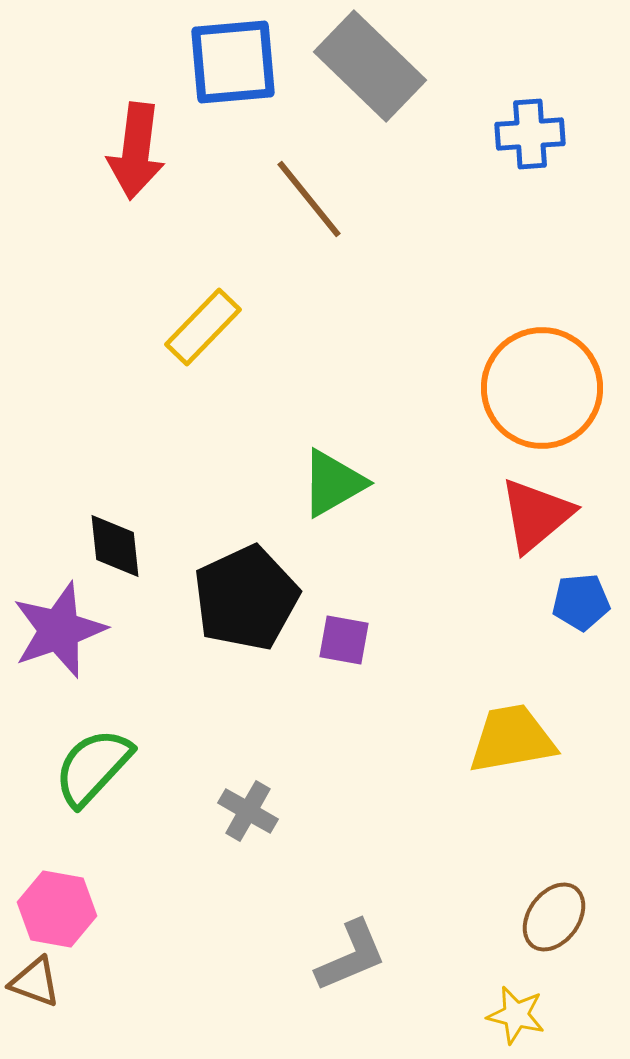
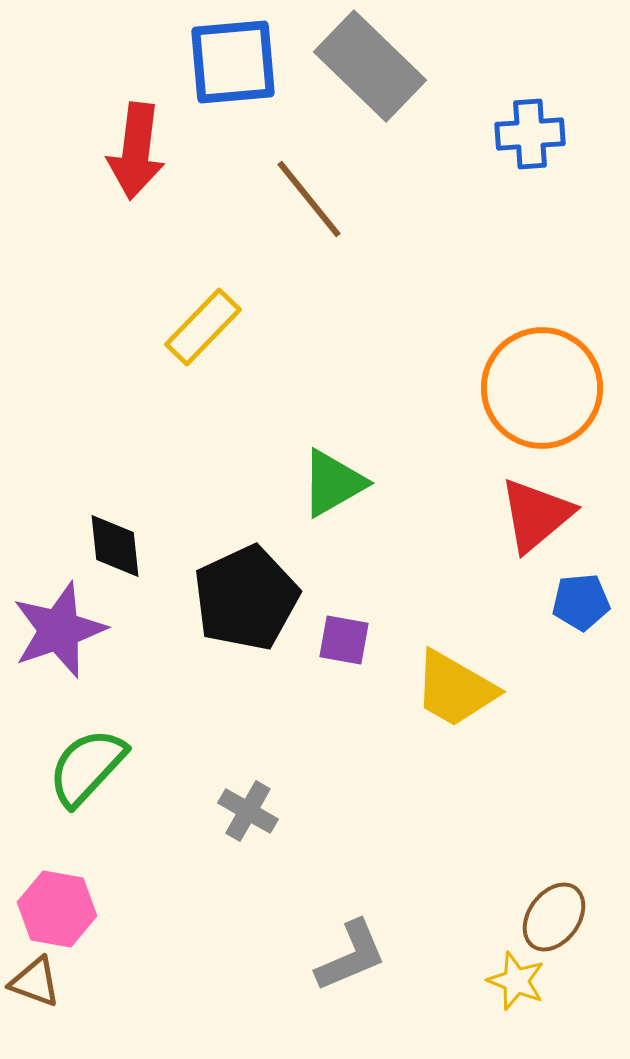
yellow trapezoid: moved 57 px left, 50 px up; rotated 140 degrees counterclockwise
green semicircle: moved 6 px left
yellow star: moved 34 px up; rotated 8 degrees clockwise
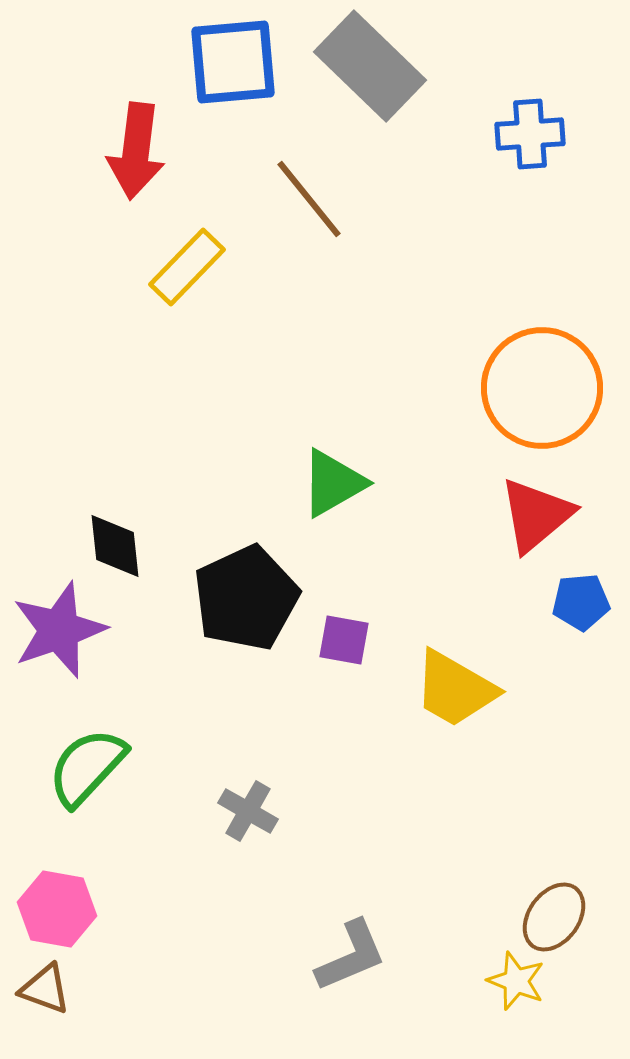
yellow rectangle: moved 16 px left, 60 px up
brown triangle: moved 10 px right, 7 px down
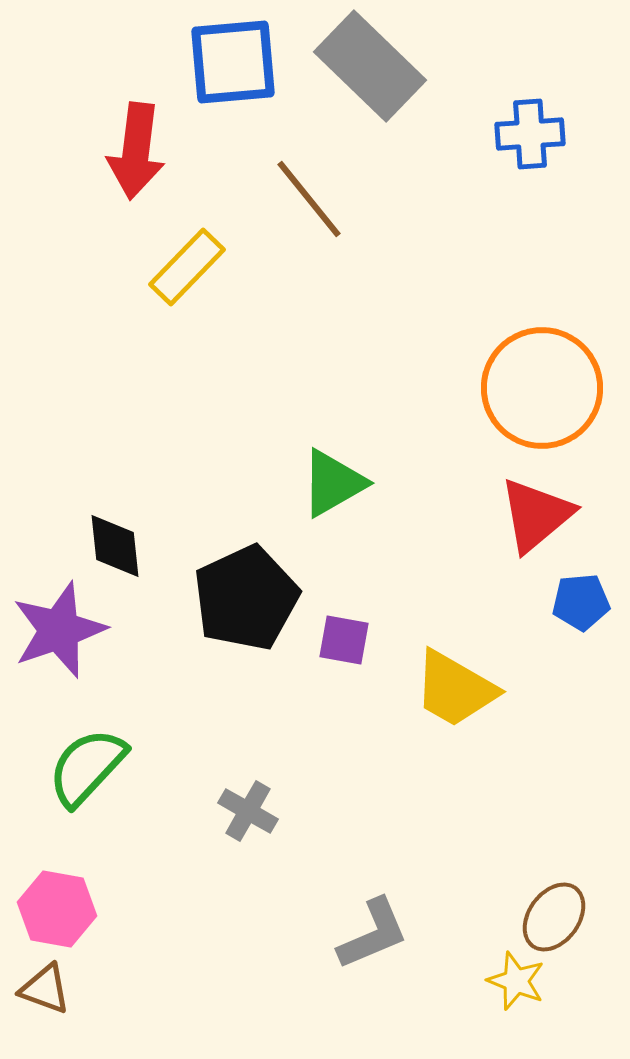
gray L-shape: moved 22 px right, 22 px up
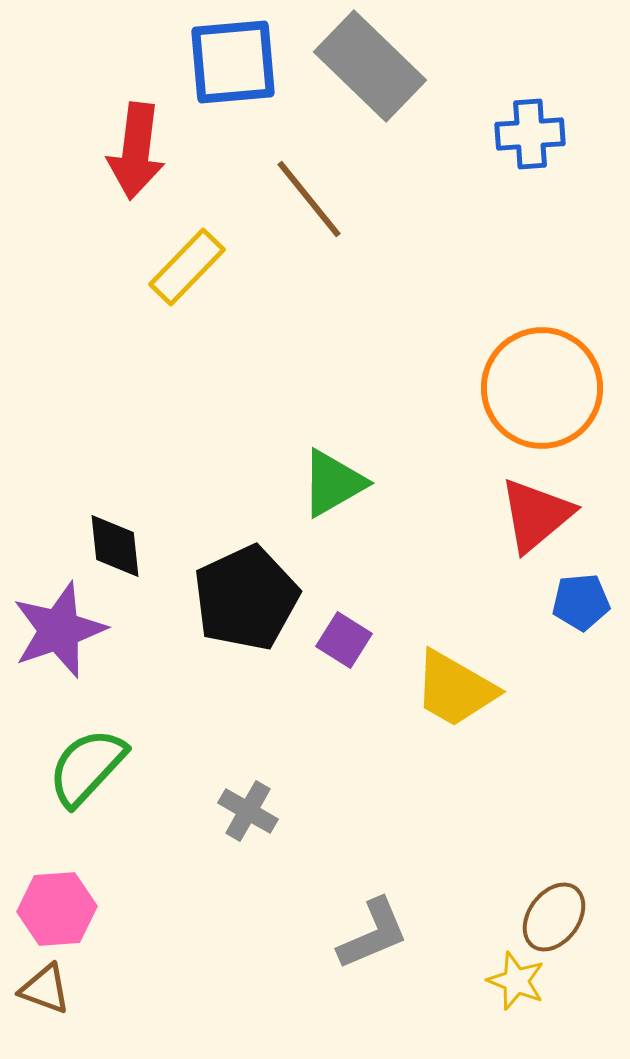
purple square: rotated 22 degrees clockwise
pink hexagon: rotated 14 degrees counterclockwise
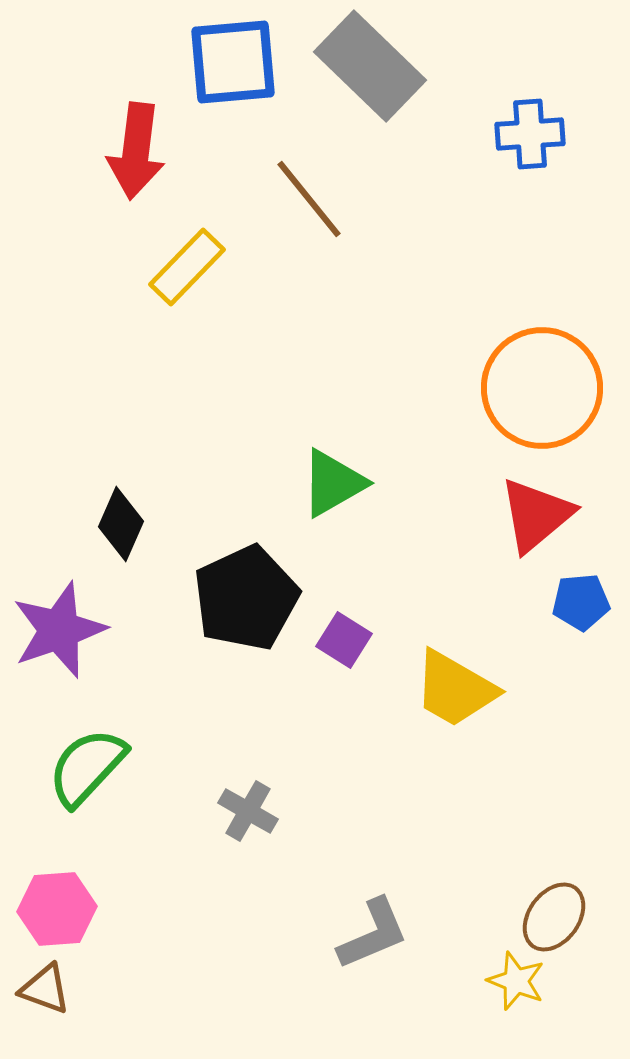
black diamond: moved 6 px right, 22 px up; rotated 30 degrees clockwise
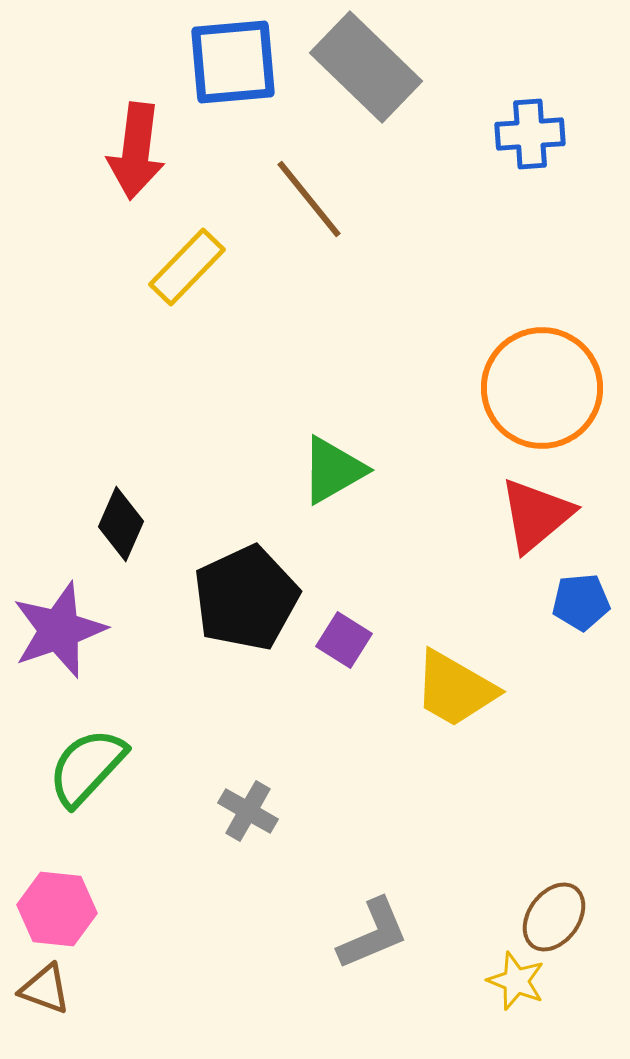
gray rectangle: moved 4 px left, 1 px down
green triangle: moved 13 px up
pink hexagon: rotated 10 degrees clockwise
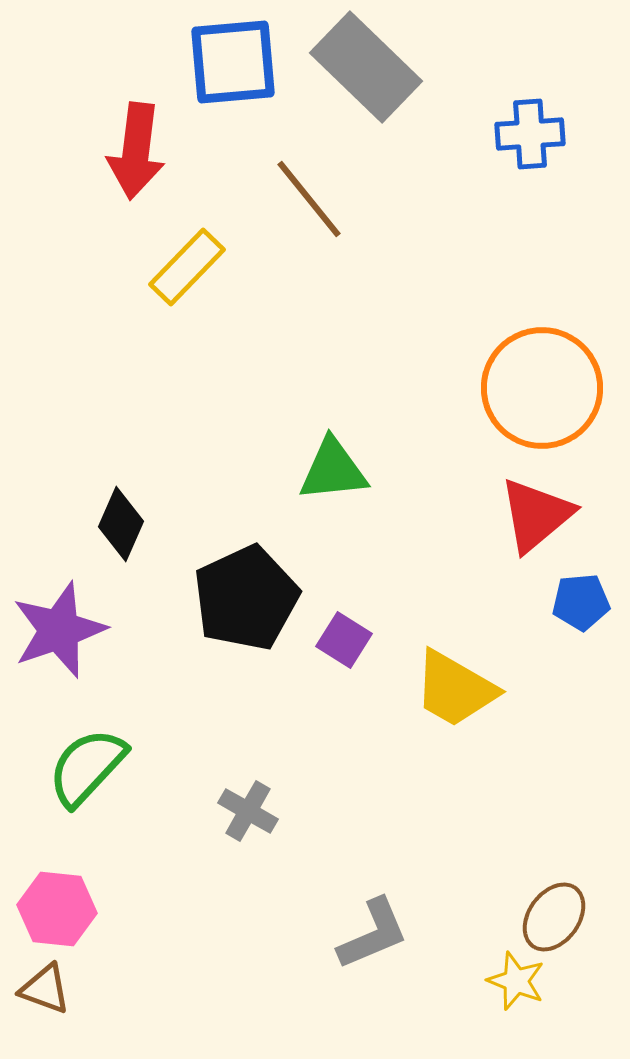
green triangle: rotated 24 degrees clockwise
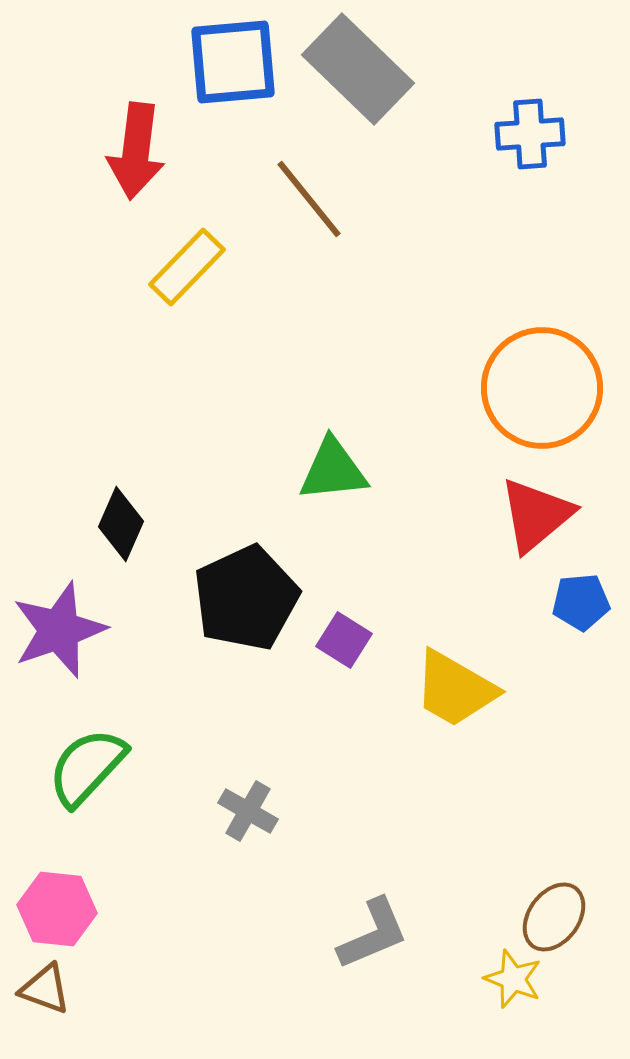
gray rectangle: moved 8 px left, 2 px down
yellow star: moved 3 px left, 2 px up
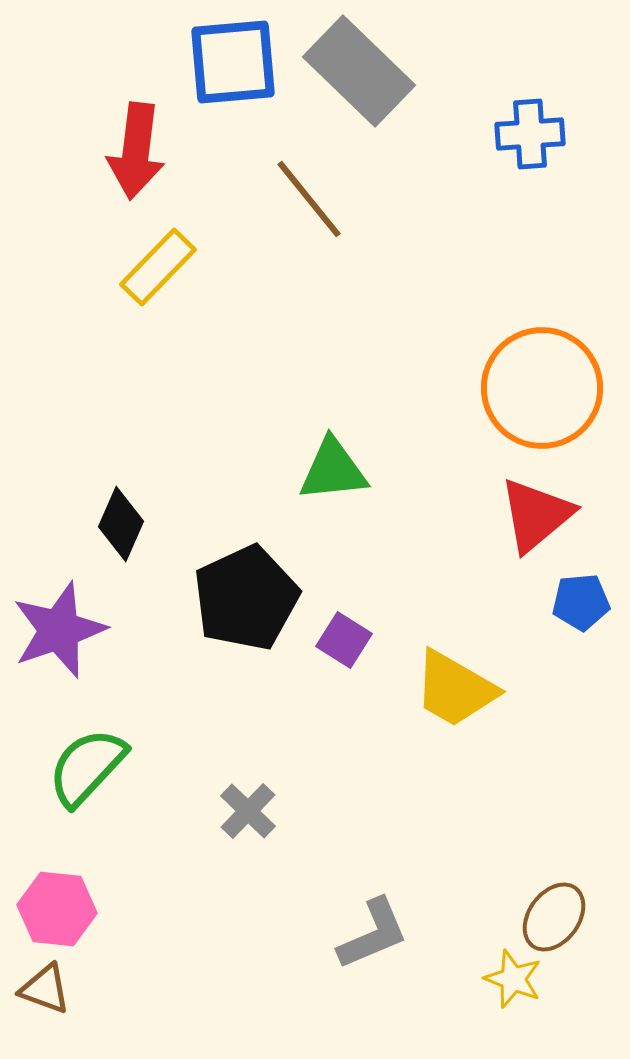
gray rectangle: moved 1 px right, 2 px down
yellow rectangle: moved 29 px left
gray cross: rotated 14 degrees clockwise
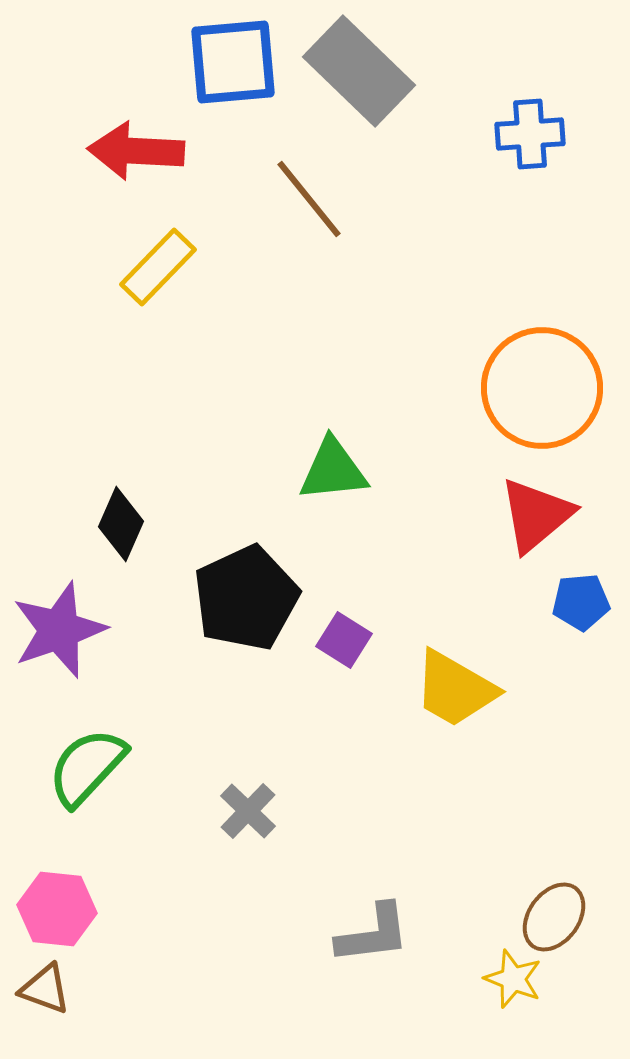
red arrow: rotated 86 degrees clockwise
gray L-shape: rotated 16 degrees clockwise
